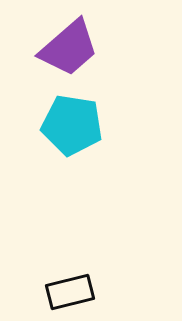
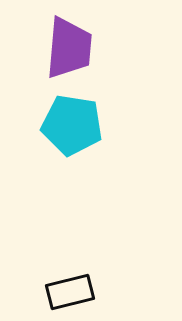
purple trapezoid: rotated 44 degrees counterclockwise
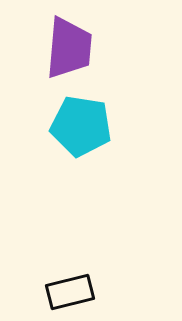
cyan pentagon: moved 9 px right, 1 px down
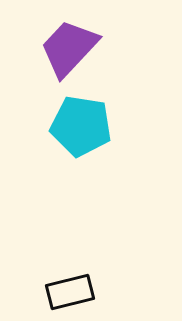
purple trapezoid: rotated 142 degrees counterclockwise
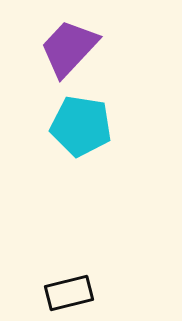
black rectangle: moved 1 px left, 1 px down
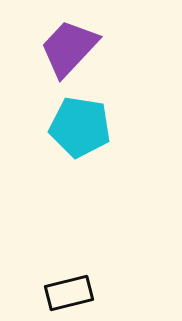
cyan pentagon: moved 1 px left, 1 px down
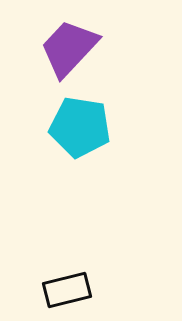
black rectangle: moved 2 px left, 3 px up
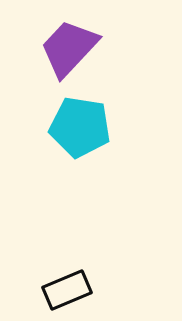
black rectangle: rotated 9 degrees counterclockwise
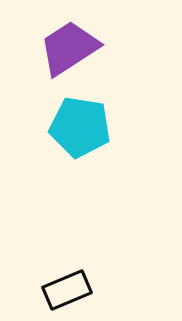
purple trapezoid: rotated 14 degrees clockwise
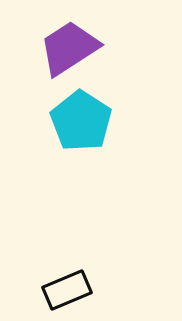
cyan pentagon: moved 1 px right, 6 px up; rotated 24 degrees clockwise
